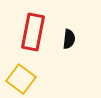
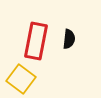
red rectangle: moved 3 px right, 9 px down
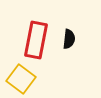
red rectangle: moved 1 px up
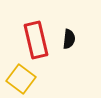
red rectangle: rotated 24 degrees counterclockwise
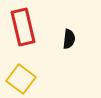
red rectangle: moved 13 px left, 13 px up
